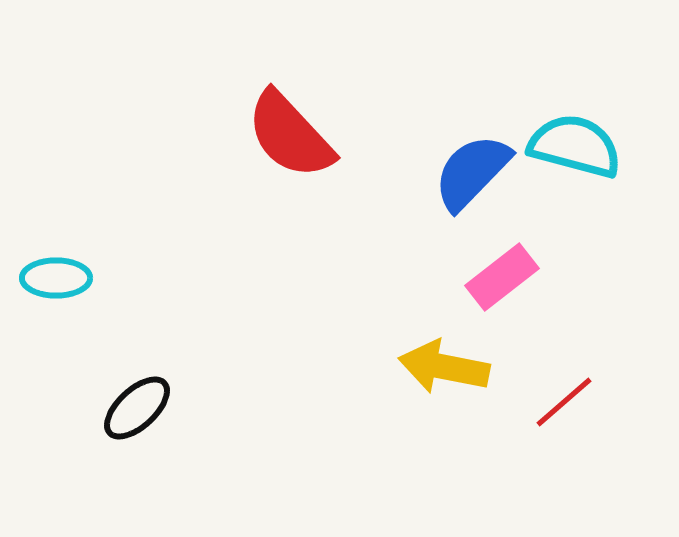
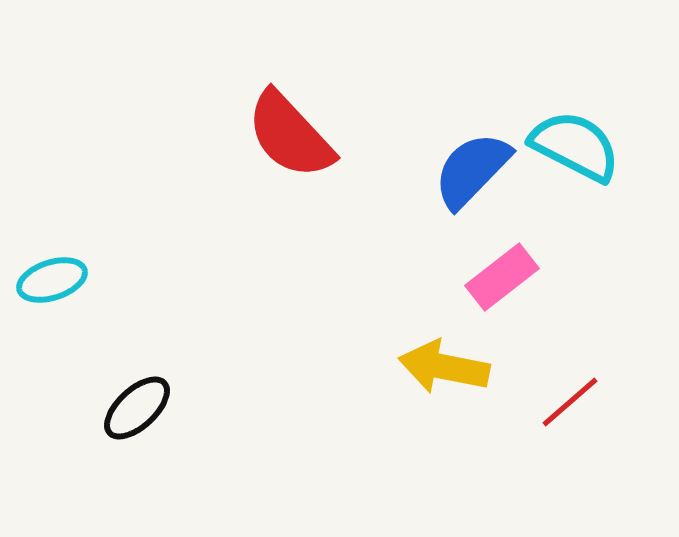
cyan semicircle: rotated 12 degrees clockwise
blue semicircle: moved 2 px up
cyan ellipse: moved 4 px left, 2 px down; rotated 18 degrees counterclockwise
red line: moved 6 px right
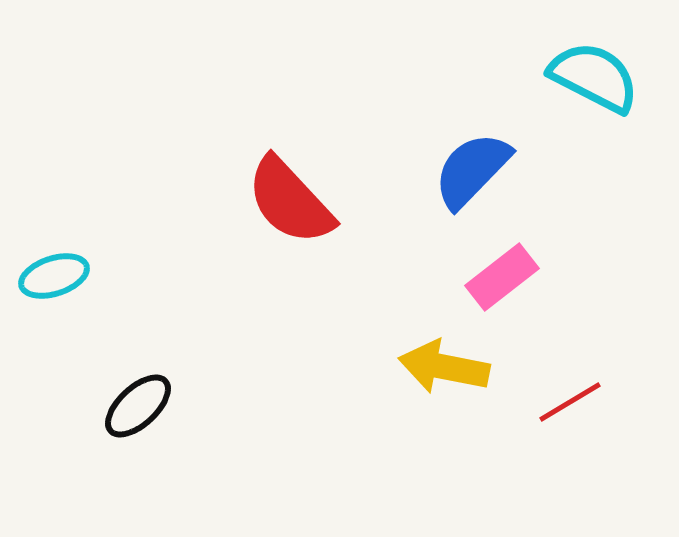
red semicircle: moved 66 px down
cyan semicircle: moved 19 px right, 69 px up
cyan ellipse: moved 2 px right, 4 px up
red line: rotated 10 degrees clockwise
black ellipse: moved 1 px right, 2 px up
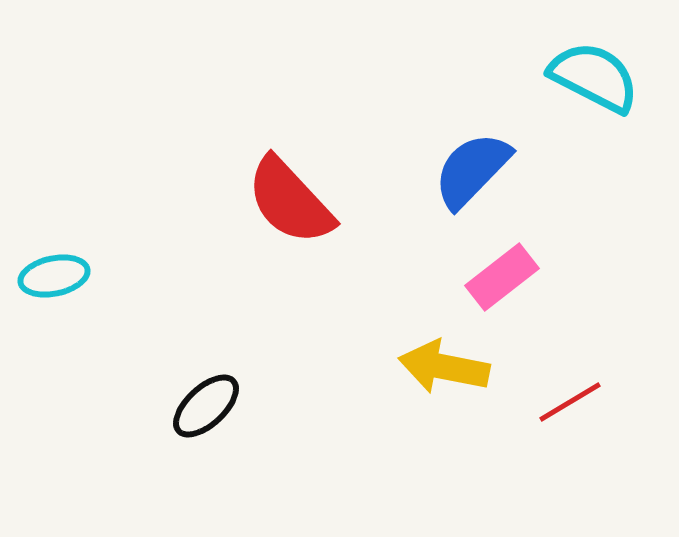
cyan ellipse: rotated 6 degrees clockwise
black ellipse: moved 68 px right
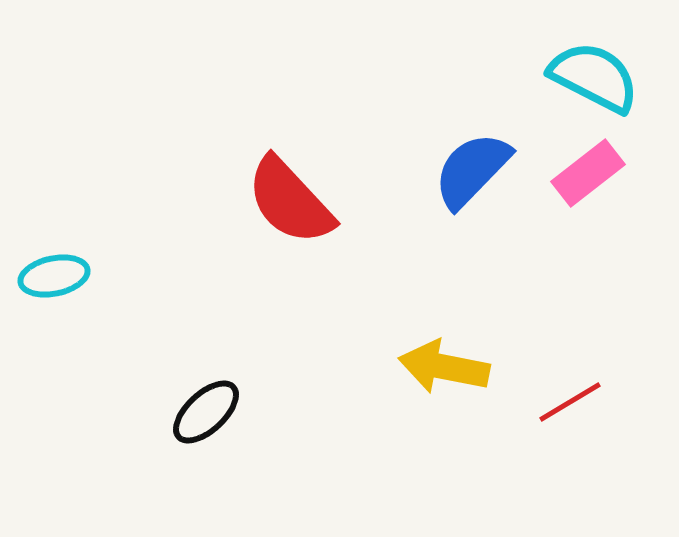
pink rectangle: moved 86 px right, 104 px up
black ellipse: moved 6 px down
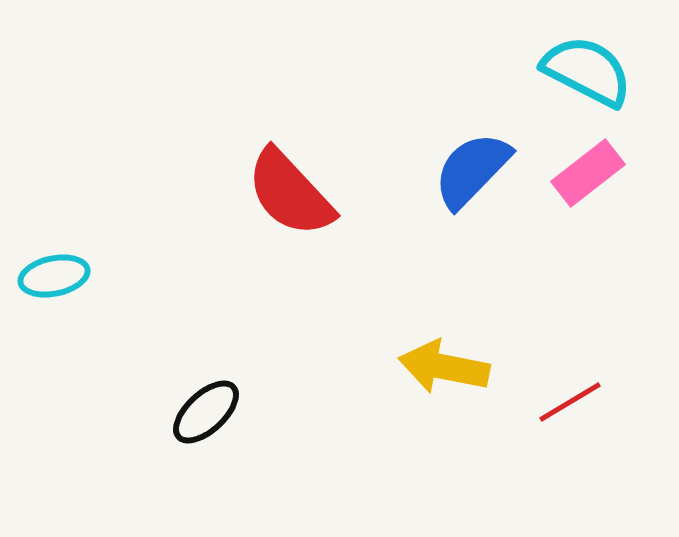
cyan semicircle: moved 7 px left, 6 px up
red semicircle: moved 8 px up
